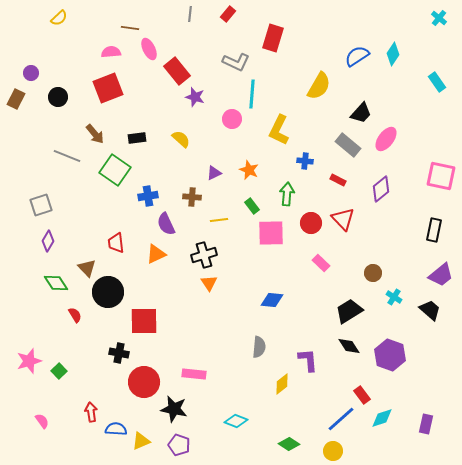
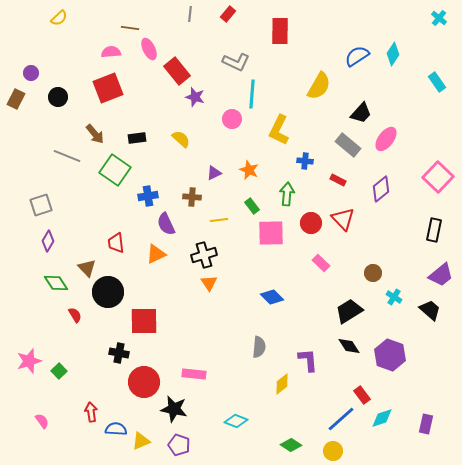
red rectangle at (273, 38): moved 7 px right, 7 px up; rotated 16 degrees counterclockwise
pink square at (441, 176): moved 3 px left, 1 px down; rotated 32 degrees clockwise
blue diamond at (272, 300): moved 3 px up; rotated 40 degrees clockwise
green diamond at (289, 444): moved 2 px right, 1 px down
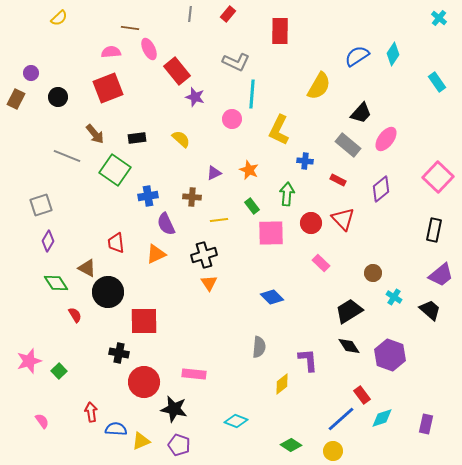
brown triangle at (87, 268): rotated 18 degrees counterclockwise
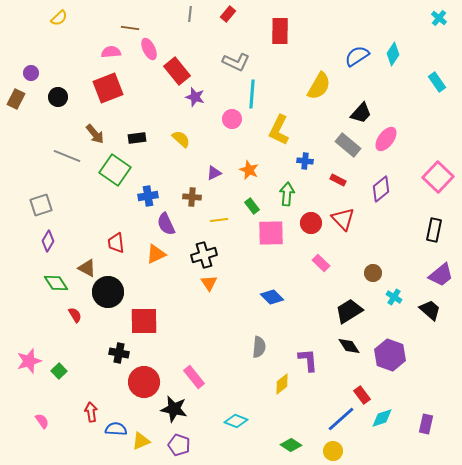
pink rectangle at (194, 374): moved 3 px down; rotated 45 degrees clockwise
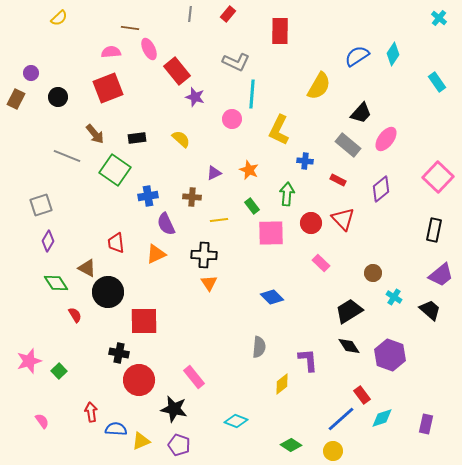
black cross at (204, 255): rotated 20 degrees clockwise
red circle at (144, 382): moved 5 px left, 2 px up
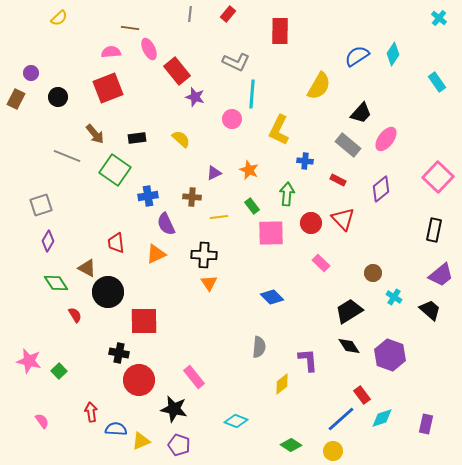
yellow line at (219, 220): moved 3 px up
pink star at (29, 361): rotated 30 degrees clockwise
